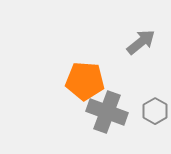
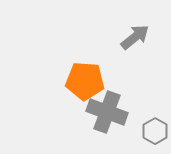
gray arrow: moved 6 px left, 5 px up
gray hexagon: moved 20 px down
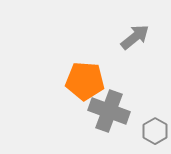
gray cross: moved 2 px right, 1 px up
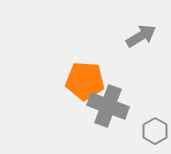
gray arrow: moved 6 px right, 1 px up; rotated 8 degrees clockwise
gray cross: moved 1 px left, 5 px up
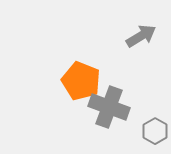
orange pentagon: moved 4 px left; rotated 18 degrees clockwise
gray cross: moved 1 px right, 1 px down
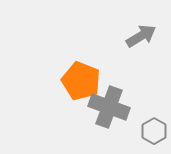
gray hexagon: moved 1 px left
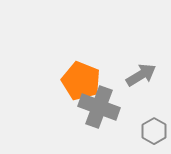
gray arrow: moved 39 px down
gray cross: moved 10 px left
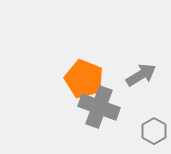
orange pentagon: moved 3 px right, 2 px up
